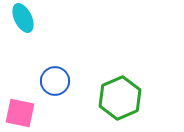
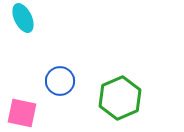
blue circle: moved 5 px right
pink square: moved 2 px right
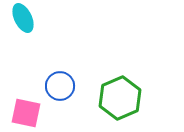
blue circle: moved 5 px down
pink square: moved 4 px right
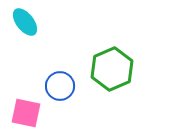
cyan ellipse: moved 2 px right, 4 px down; rotated 12 degrees counterclockwise
green hexagon: moved 8 px left, 29 px up
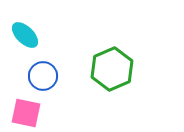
cyan ellipse: moved 13 px down; rotated 8 degrees counterclockwise
blue circle: moved 17 px left, 10 px up
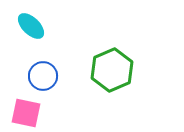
cyan ellipse: moved 6 px right, 9 px up
green hexagon: moved 1 px down
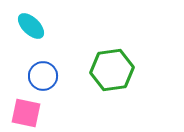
green hexagon: rotated 15 degrees clockwise
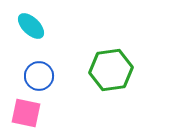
green hexagon: moved 1 px left
blue circle: moved 4 px left
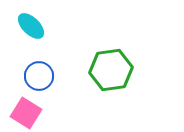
pink square: rotated 20 degrees clockwise
